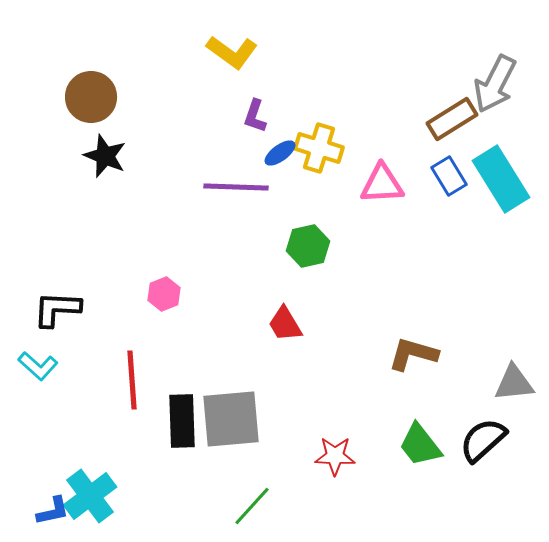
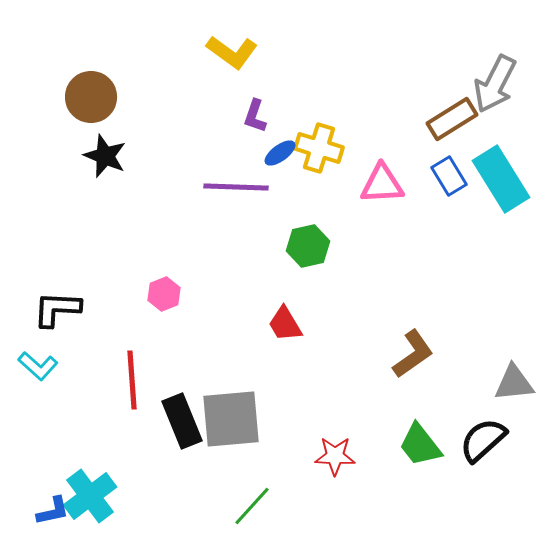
brown L-shape: rotated 129 degrees clockwise
black rectangle: rotated 20 degrees counterclockwise
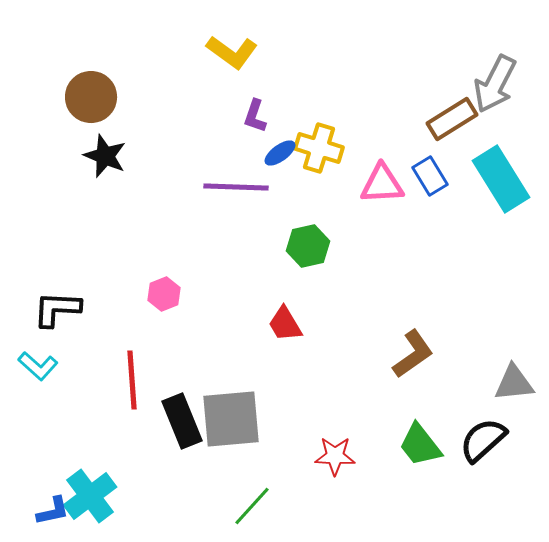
blue rectangle: moved 19 px left
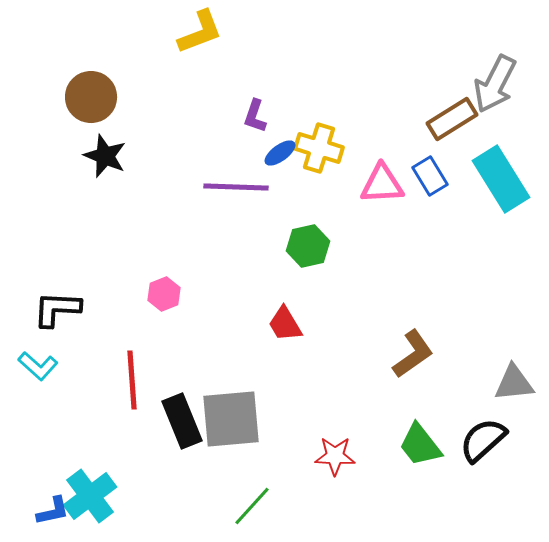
yellow L-shape: moved 32 px left, 20 px up; rotated 57 degrees counterclockwise
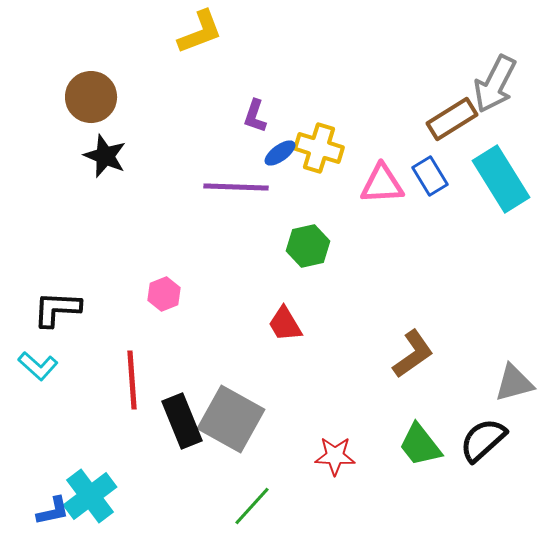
gray triangle: rotated 9 degrees counterclockwise
gray square: rotated 34 degrees clockwise
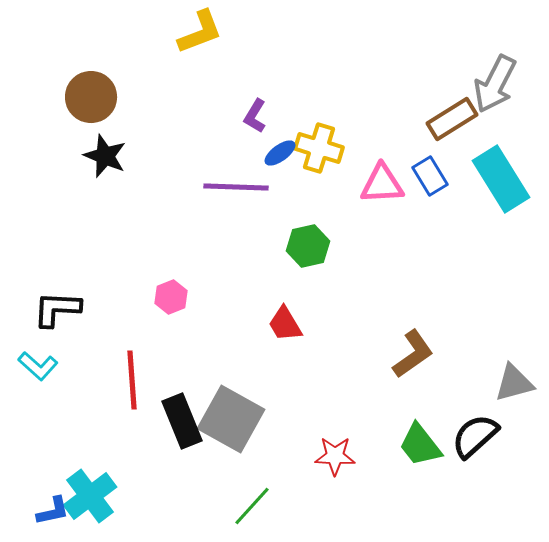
purple L-shape: rotated 12 degrees clockwise
pink hexagon: moved 7 px right, 3 px down
black semicircle: moved 8 px left, 4 px up
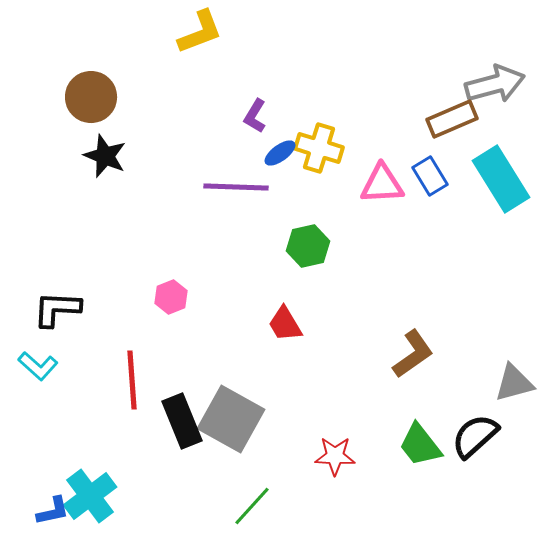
gray arrow: rotated 132 degrees counterclockwise
brown rectangle: rotated 9 degrees clockwise
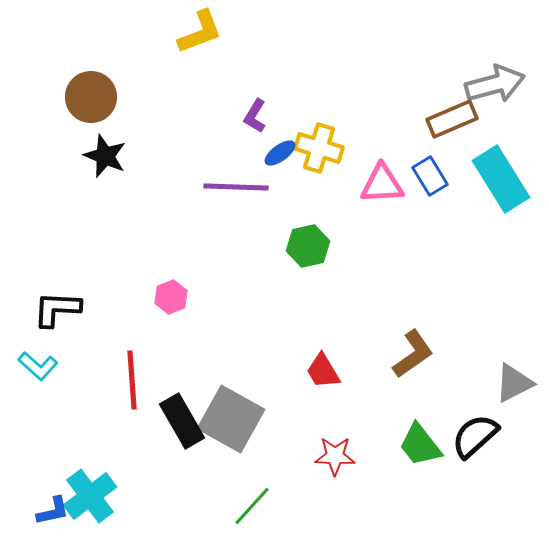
red trapezoid: moved 38 px right, 47 px down
gray triangle: rotated 12 degrees counterclockwise
black rectangle: rotated 8 degrees counterclockwise
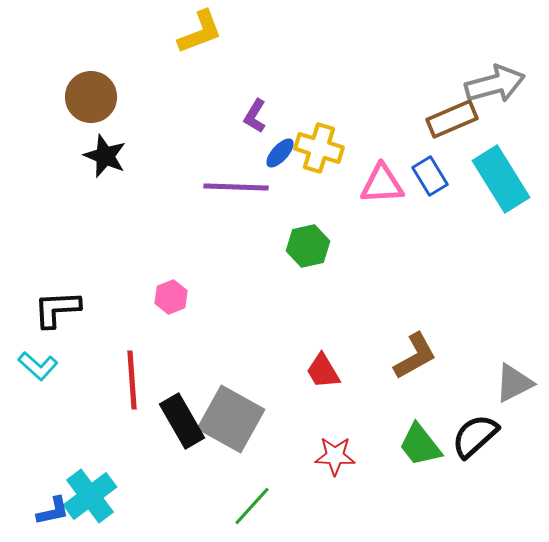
blue ellipse: rotated 12 degrees counterclockwise
black L-shape: rotated 6 degrees counterclockwise
brown L-shape: moved 2 px right, 2 px down; rotated 6 degrees clockwise
